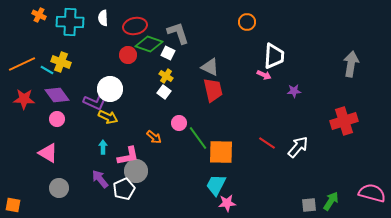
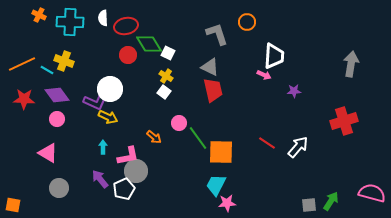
red ellipse at (135, 26): moved 9 px left
gray L-shape at (178, 33): moved 39 px right, 1 px down
green diamond at (149, 44): rotated 40 degrees clockwise
yellow cross at (61, 62): moved 3 px right, 1 px up
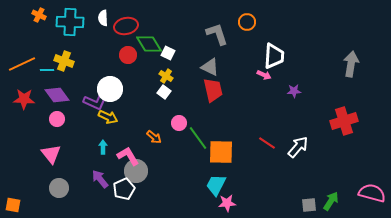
cyan line at (47, 70): rotated 32 degrees counterclockwise
pink triangle at (48, 153): moved 3 px right, 1 px down; rotated 20 degrees clockwise
pink L-shape at (128, 156): rotated 110 degrees counterclockwise
